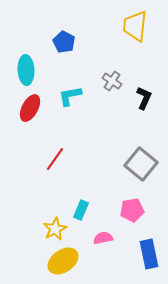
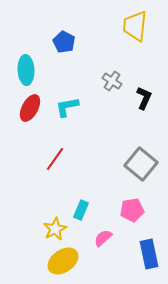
cyan L-shape: moved 3 px left, 11 px down
pink semicircle: rotated 30 degrees counterclockwise
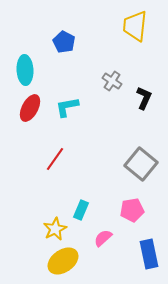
cyan ellipse: moved 1 px left
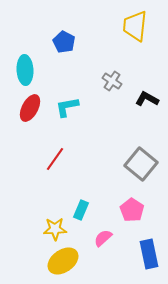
black L-shape: moved 3 px right, 1 px down; rotated 85 degrees counterclockwise
pink pentagon: rotated 30 degrees counterclockwise
yellow star: rotated 25 degrees clockwise
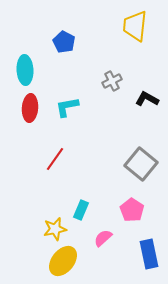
gray cross: rotated 30 degrees clockwise
red ellipse: rotated 24 degrees counterclockwise
yellow star: rotated 10 degrees counterclockwise
yellow ellipse: rotated 16 degrees counterclockwise
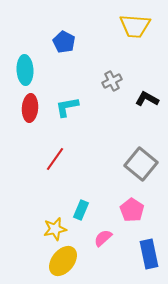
yellow trapezoid: rotated 92 degrees counterclockwise
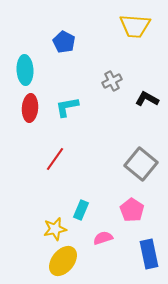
pink semicircle: rotated 24 degrees clockwise
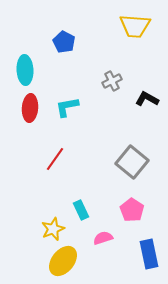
gray square: moved 9 px left, 2 px up
cyan rectangle: rotated 48 degrees counterclockwise
yellow star: moved 2 px left; rotated 10 degrees counterclockwise
